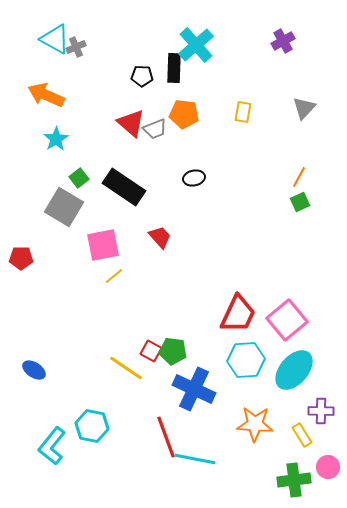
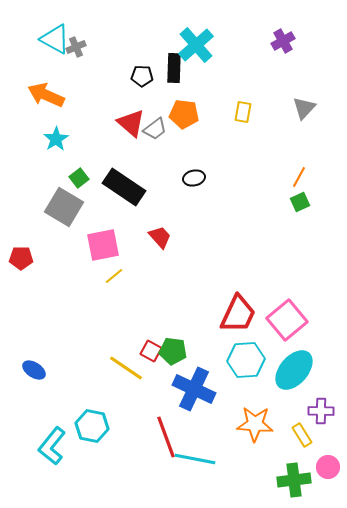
gray trapezoid at (155, 129): rotated 15 degrees counterclockwise
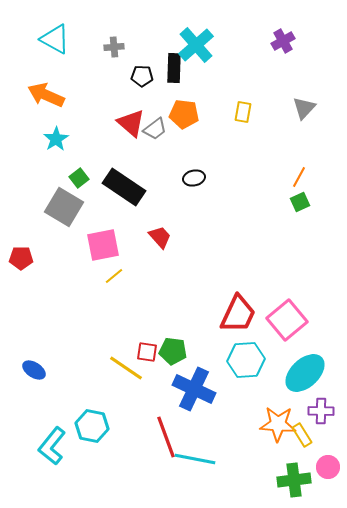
gray cross at (76, 47): moved 38 px right; rotated 18 degrees clockwise
red square at (151, 351): moved 4 px left, 1 px down; rotated 20 degrees counterclockwise
cyan ellipse at (294, 370): moved 11 px right, 3 px down; rotated 6 degrees clockwise
orange star at (255, 424): moved 23 px right
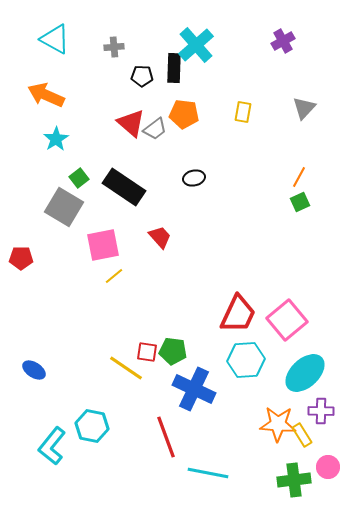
cyan line at (195, 459): moved 13 px right, 14 px down
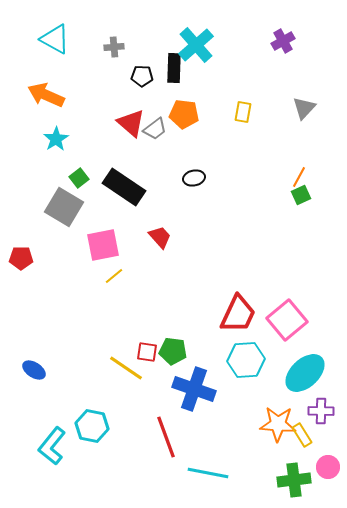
green square at (300, 202): moved 1 px right, 7 px up
blue cross at (194, 389): rotated 6 degrees counterclockwise
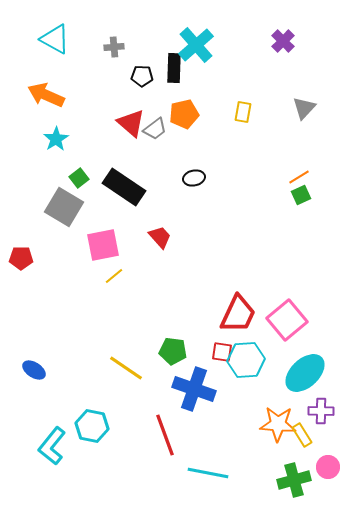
purple cross at (283, 41): rotated 15 degrees counterclockwise
orange pentagon at (184, 114): rotated 20 degrees counterclockwise
orange line at (299, 177): rotated 30 degrees clockwise
red square at (147, 352): moved 75 px right
red line at (166, 437): moved 1 px left, 2 px up
green cross at (294, 480): rotated 8 degrees counterclockwise
